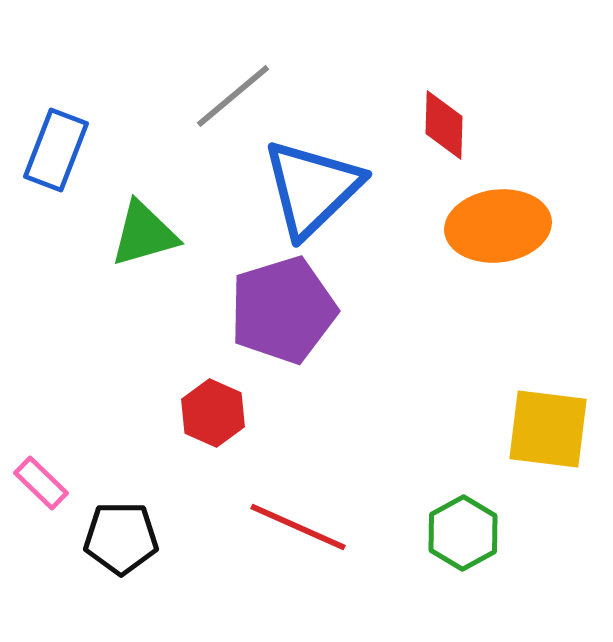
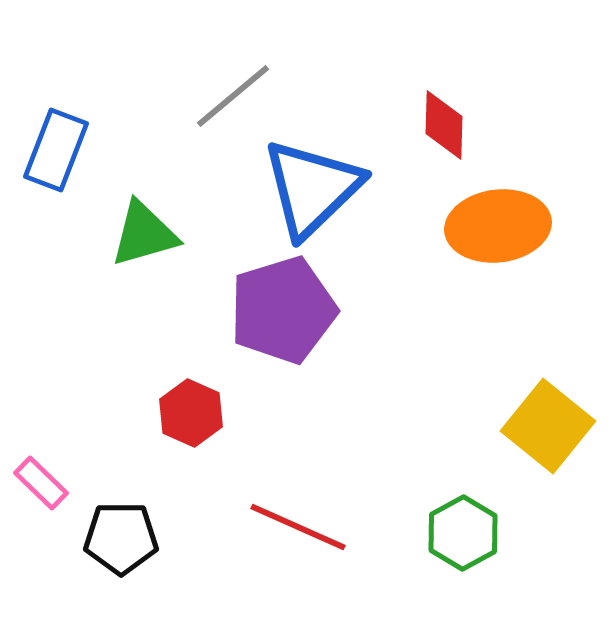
red hexagon: moved 22 px left
yellow square: moved 3 px up; rotated 32 degrees clockwise
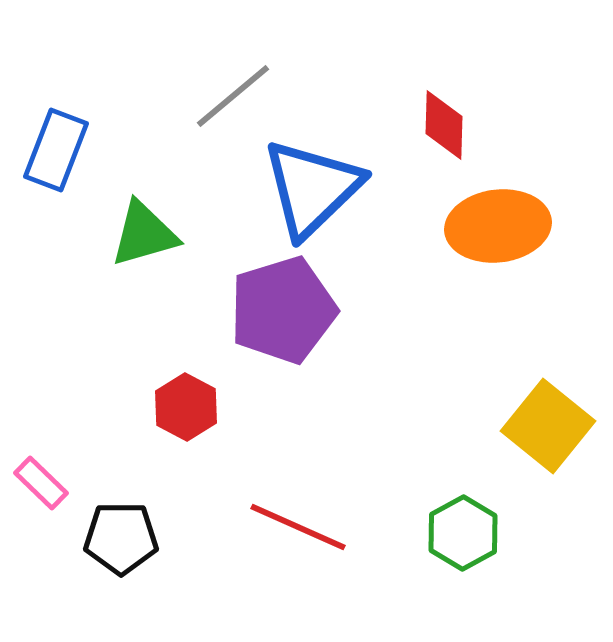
red hexagon: moved 5 px left, 6 px up; rotated 4 degrees clockwise
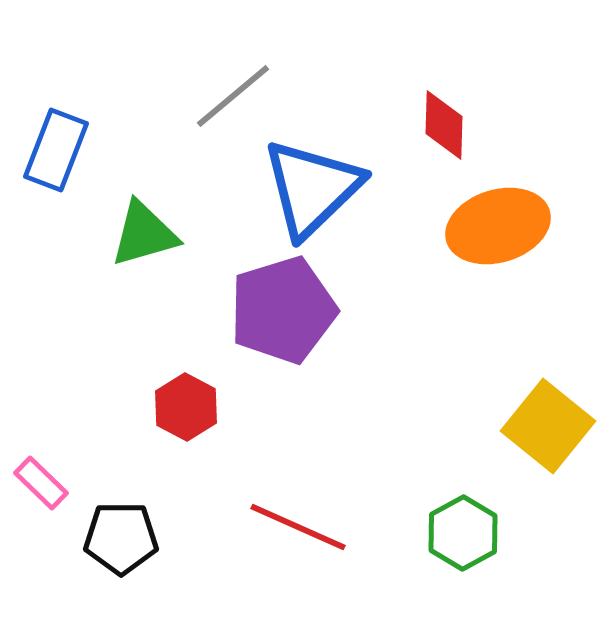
orange ellipse: rotated 10 degrees counterclockwise
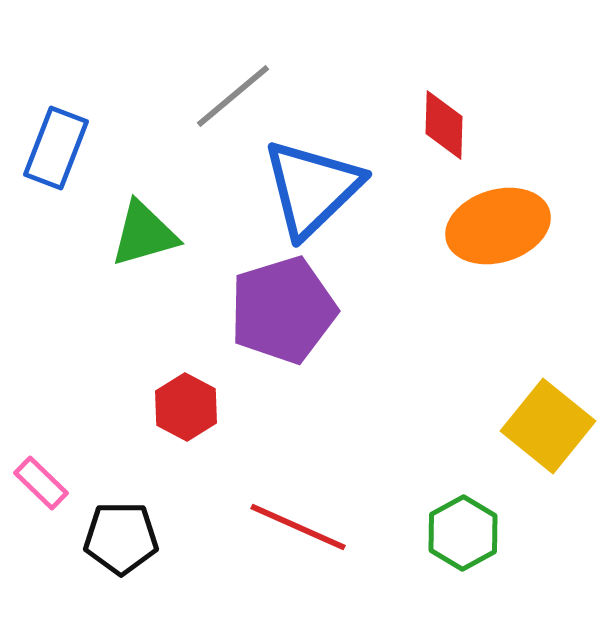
blue rectangle: moved 2 px up
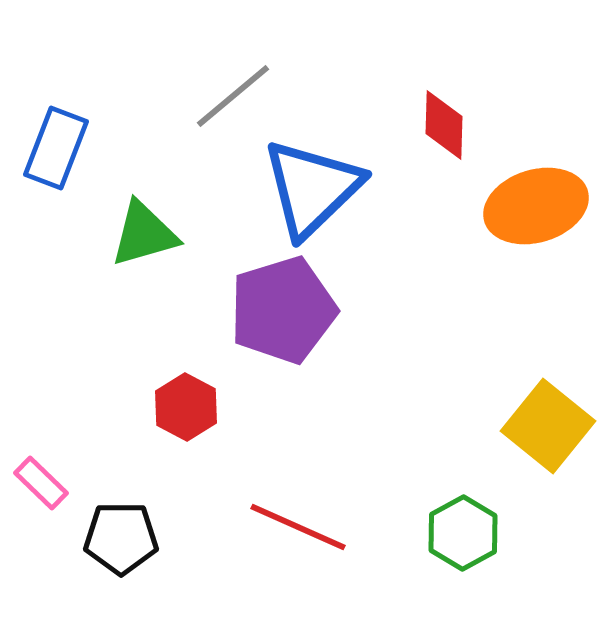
orange ellipse: moved 38 px right, 20 px up
